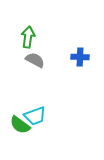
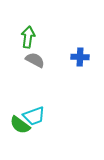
cyan trapezoid: moved 1 px left
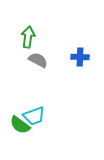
gray semicircle: moved 3 px right
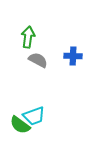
blue cross: moved 7 px left, 1 px up
